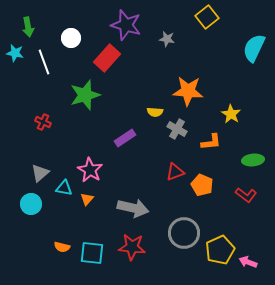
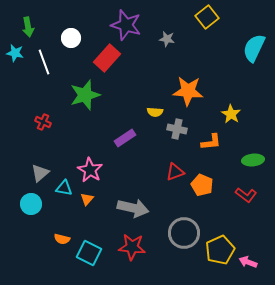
gray cross: rotated 18 degrees counterclockwise
orange semicircle: moved 8 px up
cyan square: moved 3 px left; rotated 20 degrees clockwise
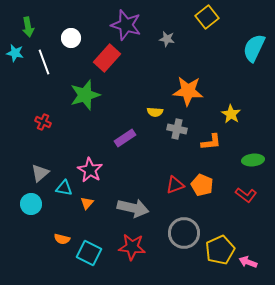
red triangle: moved 13 px down
orange triangle: moved 4 px down
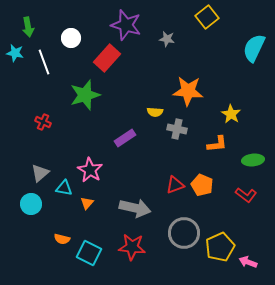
orange L-shape: moved 6 px right, 2 px down
gray arrow: moved 2 px right
yellow pentagon: moved 3 px up
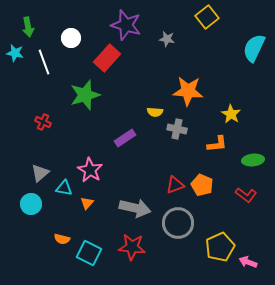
gray circle: moved 6 px left, 10 px up
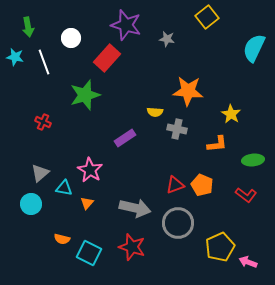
cyan star: moved 4 px down
red star: rotated 12 degrees clockwise
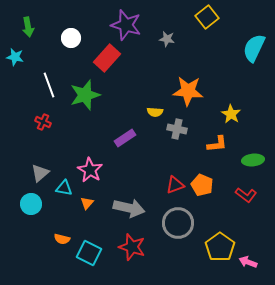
white line: moved 5 px right, 23 px down
gray arrow: moved 6 px left
yellow pentagon: rotated 12 degrees counterclockwise
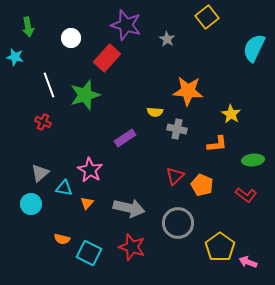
gray star: rotated 21 degrees clockwise
red triangle: moved 9 px up; rotated 24 degrees counterclockwise
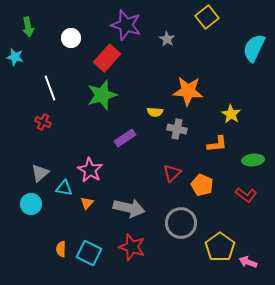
white line: moved 1 px right, 3 px down
green star: moved 17 px right
red triangle: moved 3 px left, 3 px up
gray circle: moved 3 px right
orange semicircle: moved 1 px left, 10 px down; rotated 77 degrees clockwise
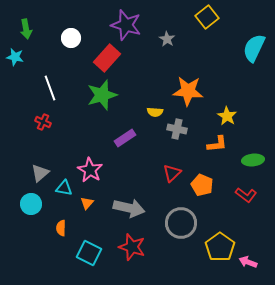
green arrow: moved 2 px left, 2 px down
yellow star: moved 4 px left, 2 px down
orange semicircle: moved 21 px up
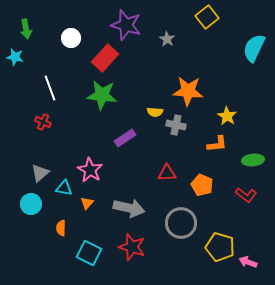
red rectangle: moved 2 px left
green star: rotated 24 degrees clockwise
gray cross: moved 1 px left, 4 px up
red triangle: moved 5 px left; rotated 42 degrees clockwise
yellow pentagon: rotated 20 degrees counterclockwise
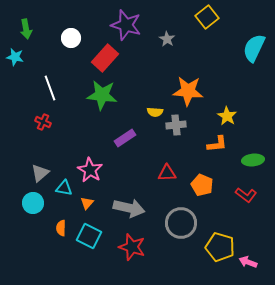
gray cross: rotated 18 degrees counterclockwise
cyan circle: moved 2 px right, 1 px up
cyan square: moved 17 px up
